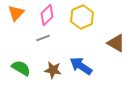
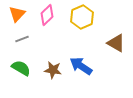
orange triangle: moved 1 px right, 1 px down
gray line: moved 21 px left, 1 px down
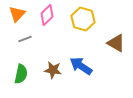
yellow hexagon: moved 1 px right, 2 px down; rotated 20 degrees counterclockwise
gray line: moved 3 px right
green semicircle: moved 6 px down; rotated 72 degrees clockwise
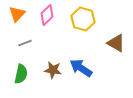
gray line: moved 4 px down
blue arrow: moved 2 px down
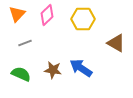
yellow hexagon: rotated 15 degrees counterclockwise
green semicircle: rotated 78 degrees counterclockwise
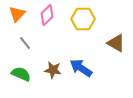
gray line: rotated 72 degrees clockwise
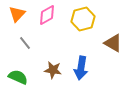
pink diamond: rotated 15 degrees clockwise
yellow hexagon: rotated 15 degrees counterclockwise
brown triangle: moved 3 px left
blue arrow: rotated 115 degrees counterclockwise
green semicircle: moved 3 px left, 3 px down
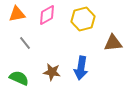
orange triangle: rotated 36 degrees clockwise
brown triangle: rotated 36 degrees counterclockwise
brown star: moved 1 px left, 2 px down
green semicircle: moved 1 px right, 1 px down
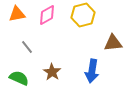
yellow hexagon: moved 4 px up
gray line: moved 2 px right, 4 px down
blue arrow: moved 11 px right, 3 px down
brown star: rotated 24 degrees clockwise
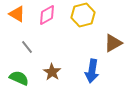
orange triangle: rotated 42 degrees clockwise
brown triangle: rotated 24 degrees counterclockwise
